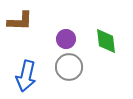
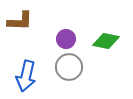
green diamond: rotated 72 degrees counterclockwise
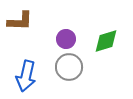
green diamond: rotated 28 degrees counterclockwise
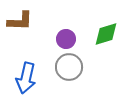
green diamond: moved 7 px up
blue arrow: moved 2 px down
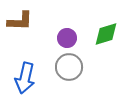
purple circle: moved 1 px right, 1 px up
blue arrow: moved 1 px left
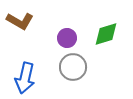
brown L-shape: rotated 28 degrees clockwise
gray circle: moved 4 px right
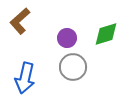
brown L-shape: rotated 108 degrees clockwise
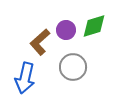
brown L-shape: moved 20 px right, 21 px down
green diamond: moved 12 px left, 8 px up
purple circle: moved 1 px left, 8 px up
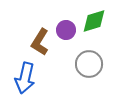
green diamond: moved 5 px up
brown L-shape: rotated 16 degrees counterclockwise
gray circle: moved 16 px right, 3 px up
